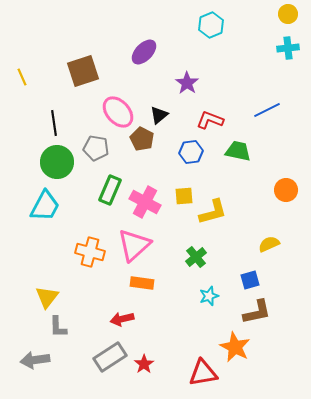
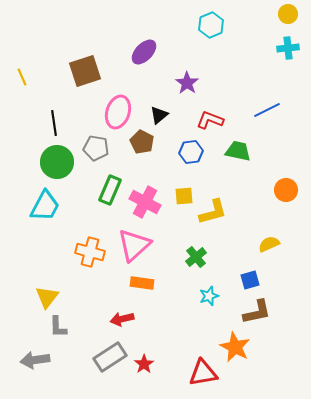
brown square: moved 2 px right
pink ellipse: rotated 60 degrees clockwise
brown pentagon: moved 3 px down
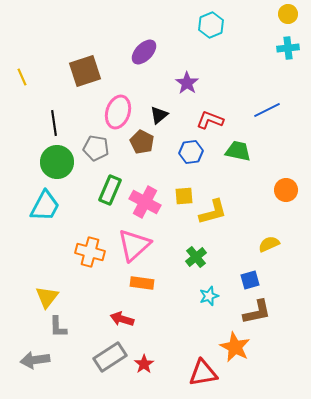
red arrow: rotated 30 degrees clockwise
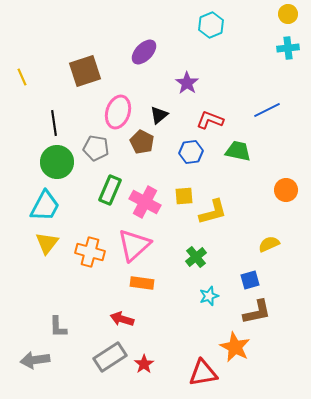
yellow triangle: moved 54 px up
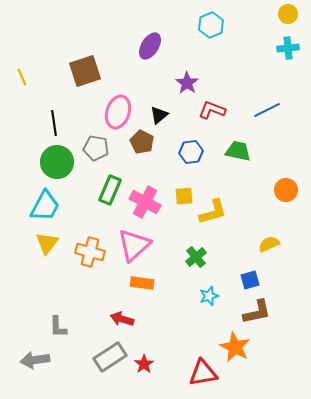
purple ellipse: moved 6 px right, 6 px up; rotated 12 degrees counterclockwise
red L-shape: moved 2 px right, 10 px up
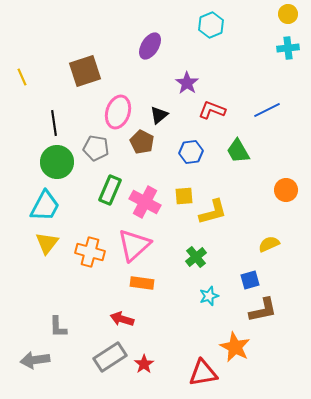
green trapezoid: rotated 132 degrees counterclockwise
brown L-shape: moved 6 px right, 2 px up
